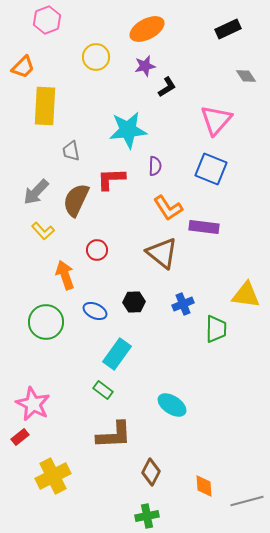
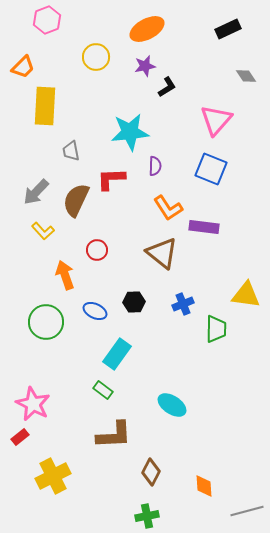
cyan star: moved 2 px right, 2 px down
gray line: moved 10 px down
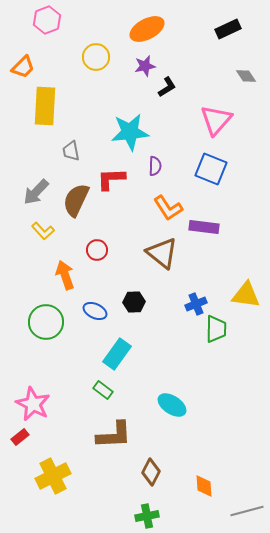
blue cross: moved 13 px right
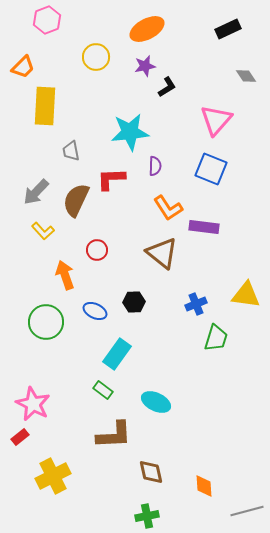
green trapezoid: moved 9 px down; rotated 16 degrees clockwise
cyan ellipse: moved 16 px left, 3 px up; rotated 8 degrees counterclockwise
brown diamond: rotated 40 degrees counterclockwise
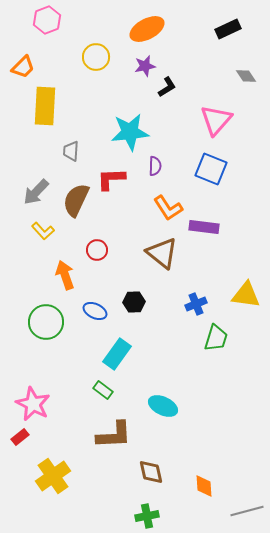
gray trapezoid: rotated 15 degrees clockwise
cyan ellipse: moved 7 px right, 4 px down
yellow cross: rotated 8 degrees counterclockwise
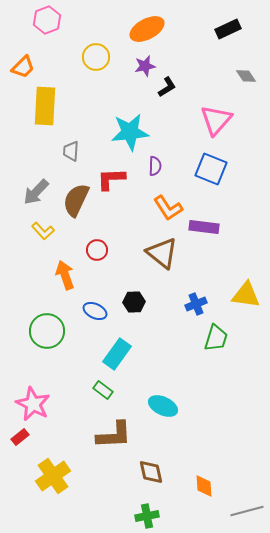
green circle: moved 1 px right, 9 px down
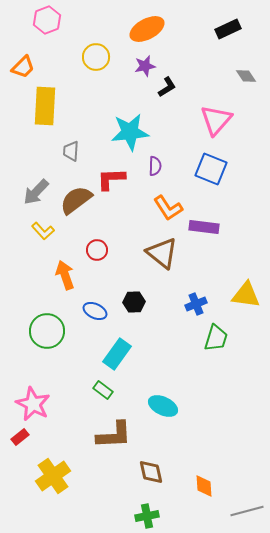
brown semicircle: rotated 28 degrees clockwise
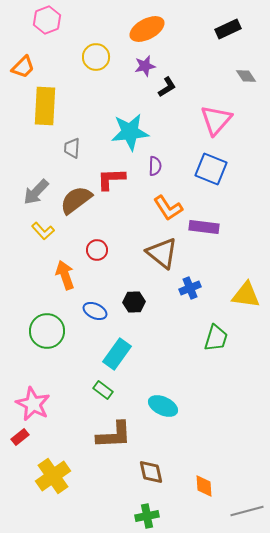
gray trapezoid: moved 1 px right, 3 px up
blue cross: moved 6 px left, 16 px up
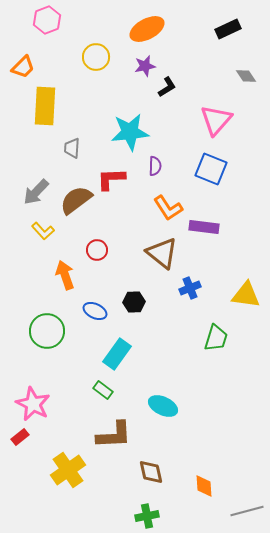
yellow cross: moved 15 px right, 6 px up
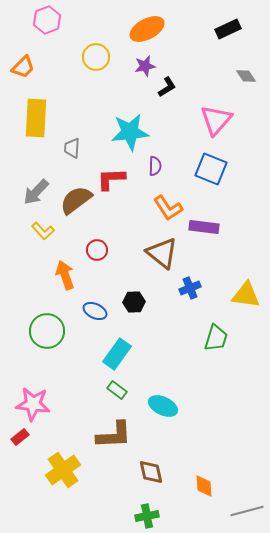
yellow rectangle: moved 9 px left, 12 px down
green rectangle: moved 14 px right
pink star: rotated 20 degrees counterclockwise
yellow cross: moved 5 px left
